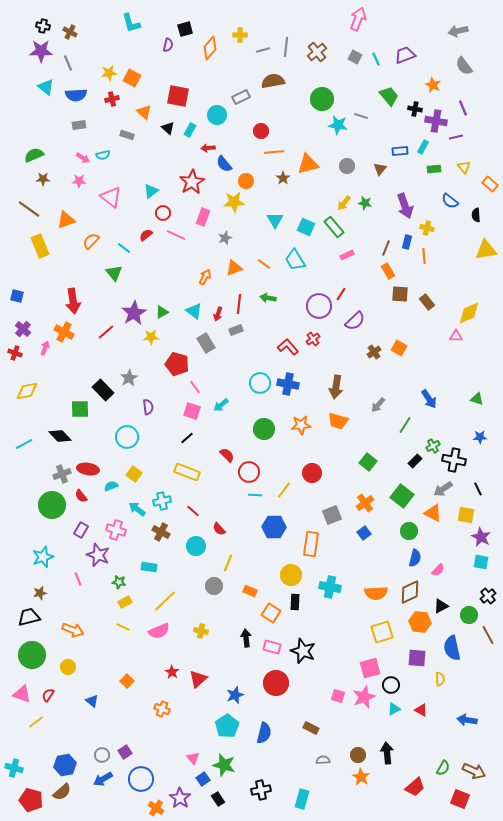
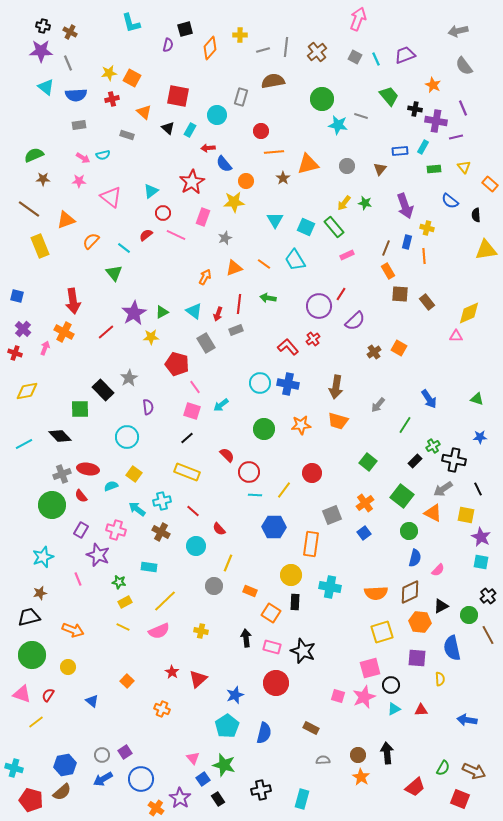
gray rectangle at (241, 97): rotated 48 degrees counterclockwise
red triangle at (421, 710): rotated 32 degrees counterclockwise
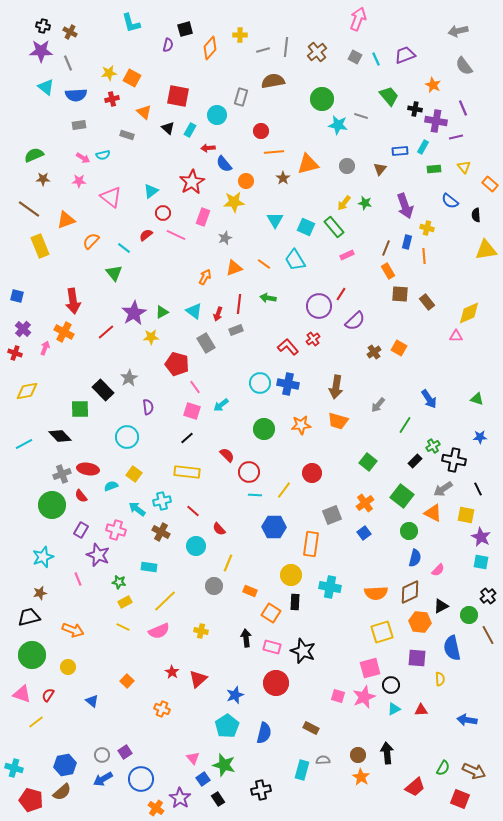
yellow rectangle at (187, 472): rotated 15 degrees counterclockwise
cyan rectangle at (302, 799): moved 29 px up
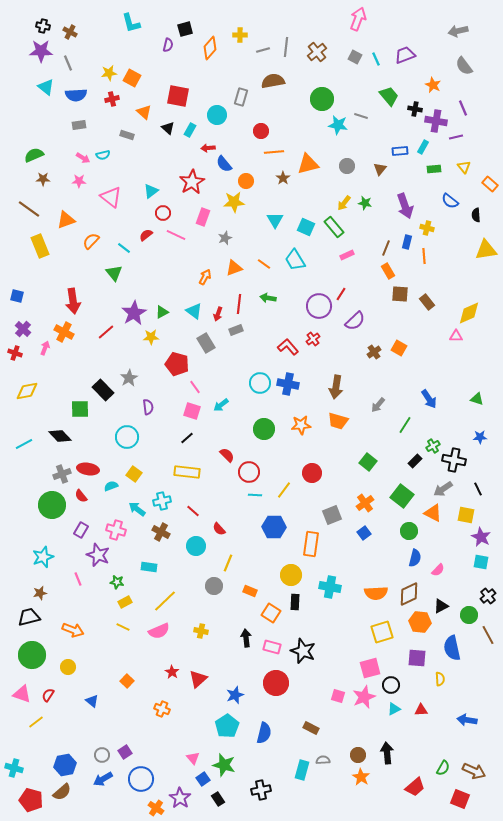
green star at (119, 582): moved 2 px left
brown diamond at (410, 592): moved 1 px left, 2 px down
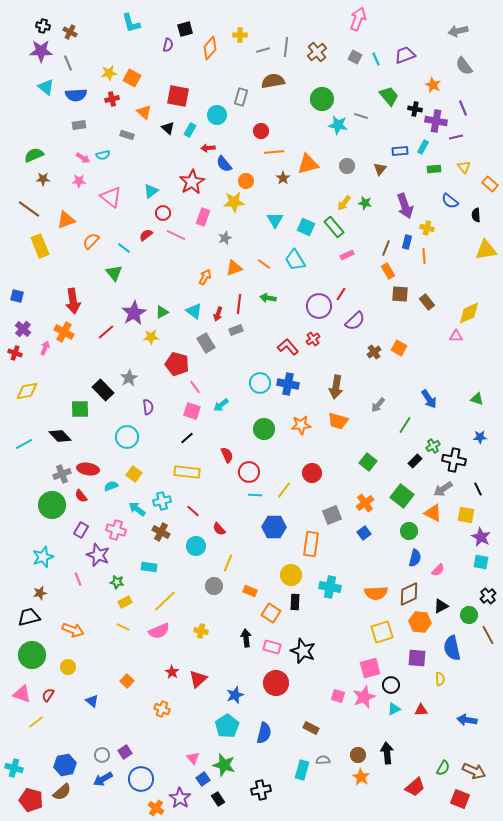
red semicircle at (227, 455): rotated 21 degrees clockwise
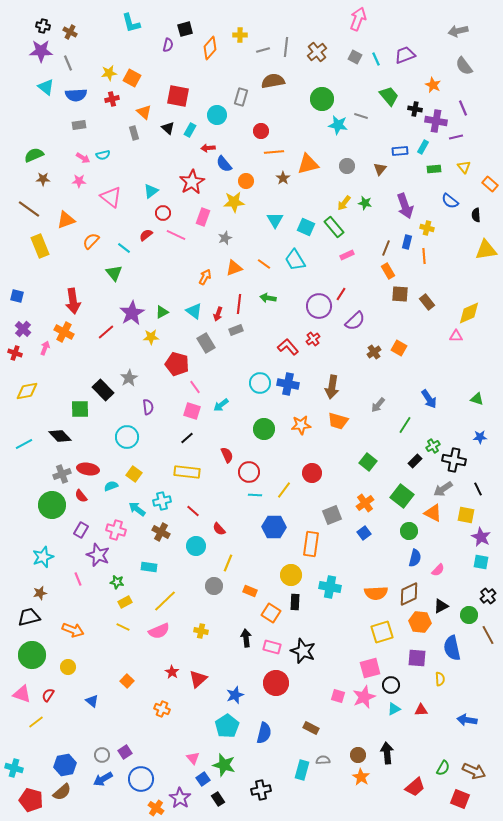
gray rectangle at (127, 135): moved 7 px right, 2 px up; rotated 56 degrees clockwise
purple star at (134, 313): moved 2 px left
brown arrow at (336, 387): moved 4 px left
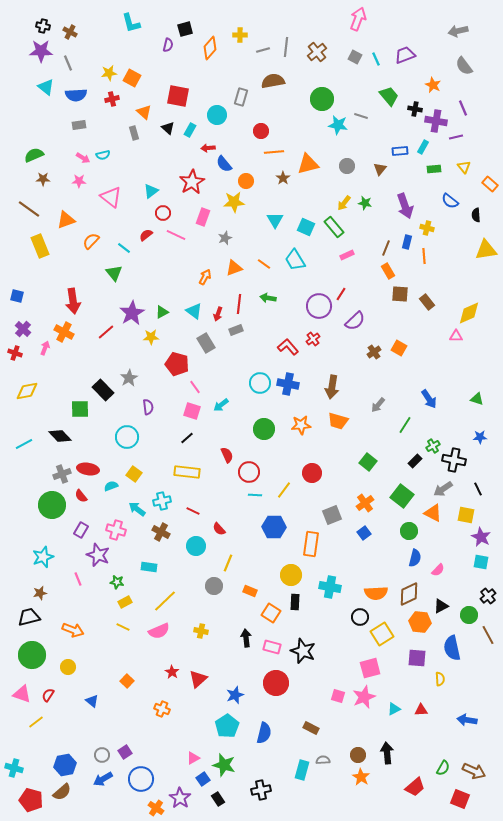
red line at (193, 511): rotated 16 degrees counterclockwise
yellow square at (382, 632): moved 2 px down; rotated 15 degrees counterclockwise
black circle at (391, 685): moved 31 px left, 68 px up
pink triangle at (193, 758): rotated 40 degrees clockwise
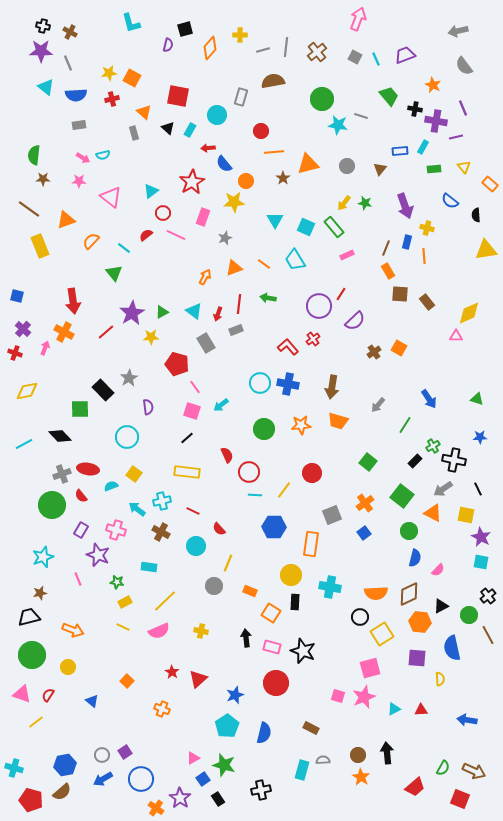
green semicircle at (34, 155): rotated 60 degrees counterclockwise
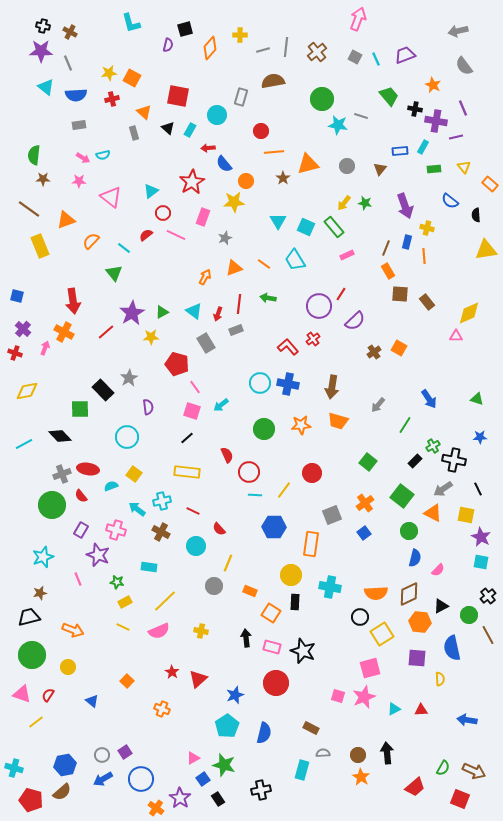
cyan triangle at (275, 220): moved 3 px right, 1 px down
gray semicircle at (323, 760): moved 7 px up
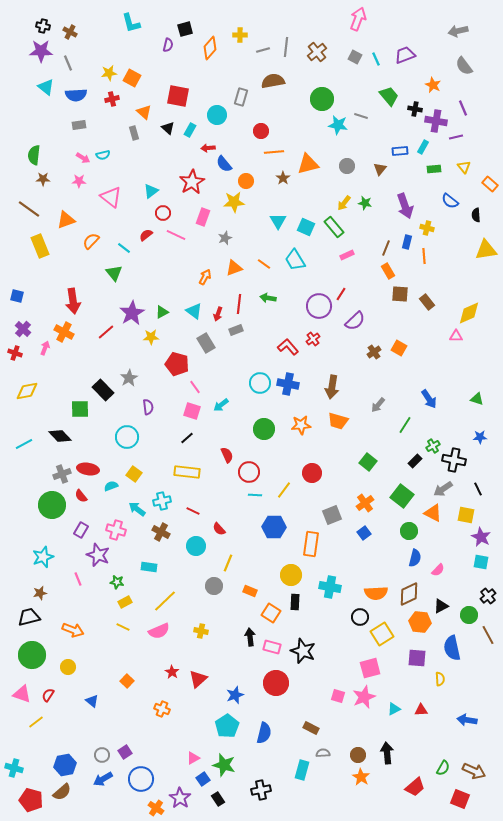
black arrow at (246, 638): moved 4 px right, 1 px up
